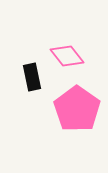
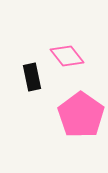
pink pentagon: moved 4 px right, 6 px down
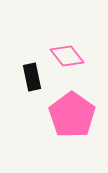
pink pentagon: moved 9 px left
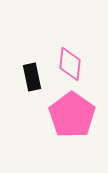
pink diamond: moved 3 px right, 8 px down; rotated 44 degrees clockwise
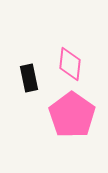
black rectangle: moved 3 px left, 1 px down
